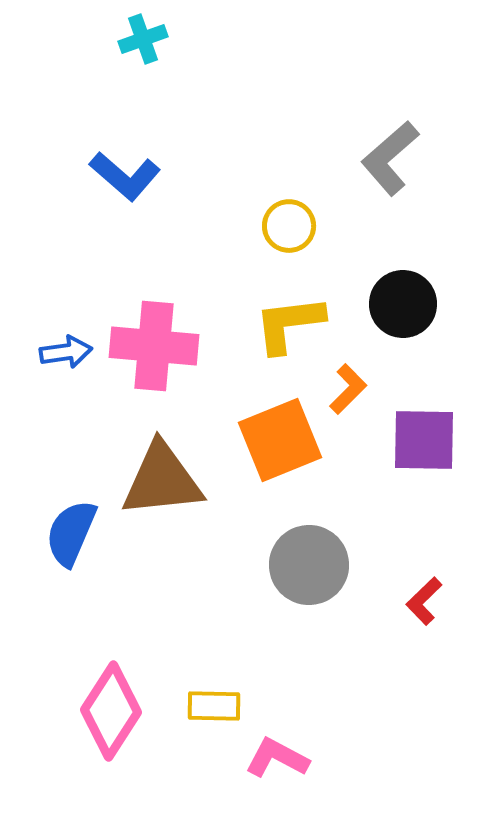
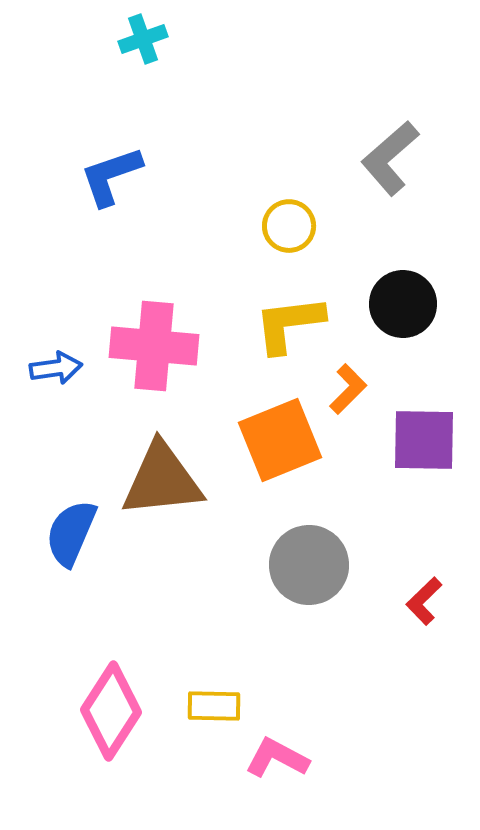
blue L-shape: moved 14 px left; rotated 120 degrees clockwise
blue arrow: moved 10 px left, 16 px down
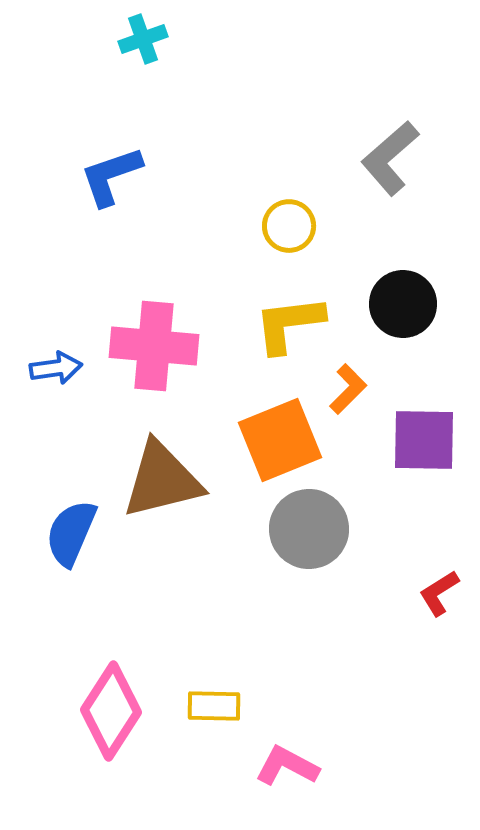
brown triangle: rotated 8 degrees counterclockwise
gray circle: moved 36 px up
red L-shape: moved 15 px right, 8 px up; rotated 12 degrees clockwise
pink L-shape: moved 10 px right, 8 px down
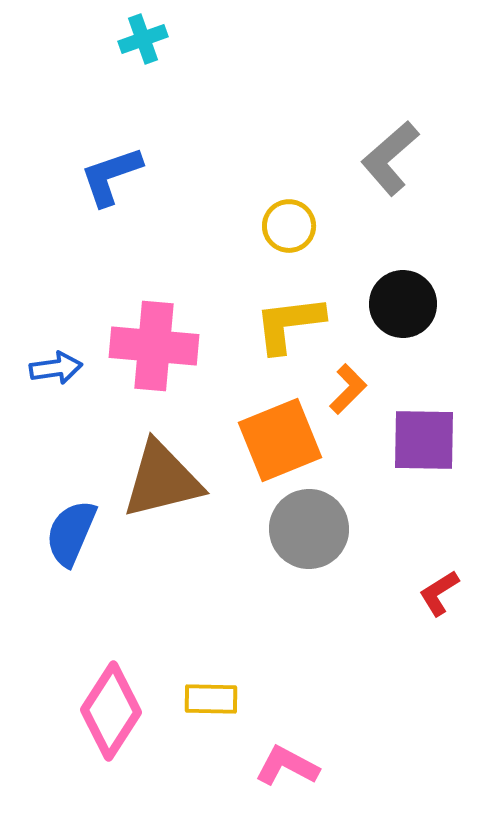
yellow rectangle: moved 3 px left, 7 px up
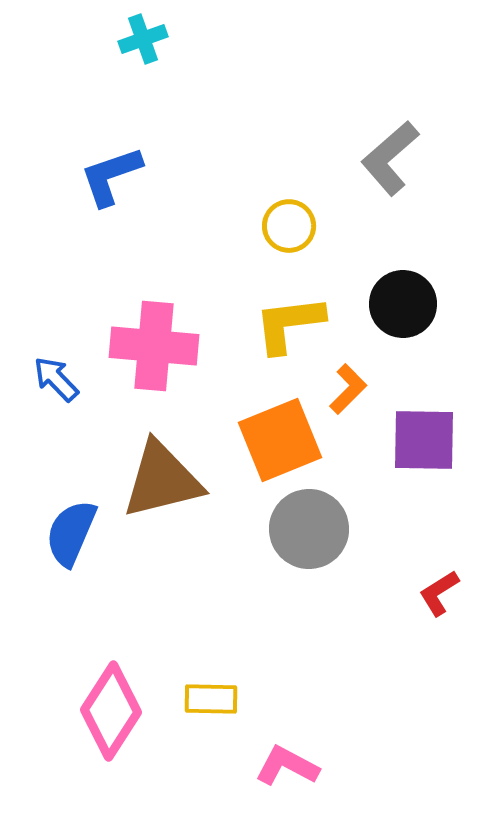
blue arrow: moved 11 px down; rotated 126 degrees counterclockwise
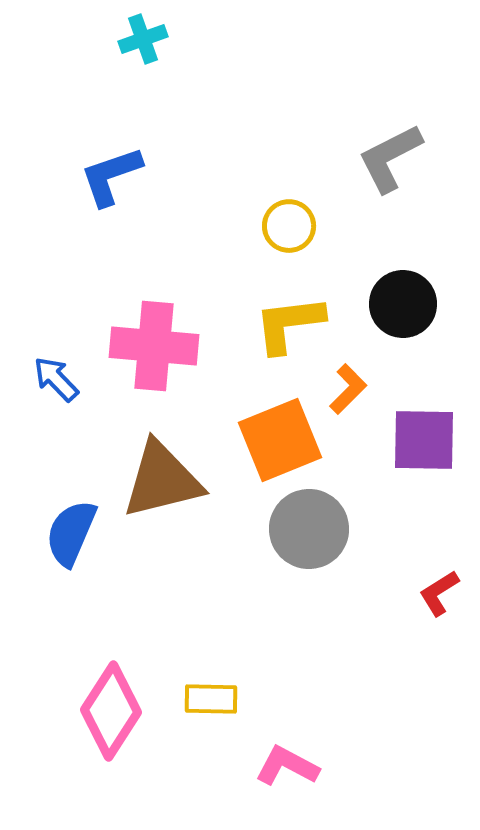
gray L-shape: rotated 14 degrees clockwise
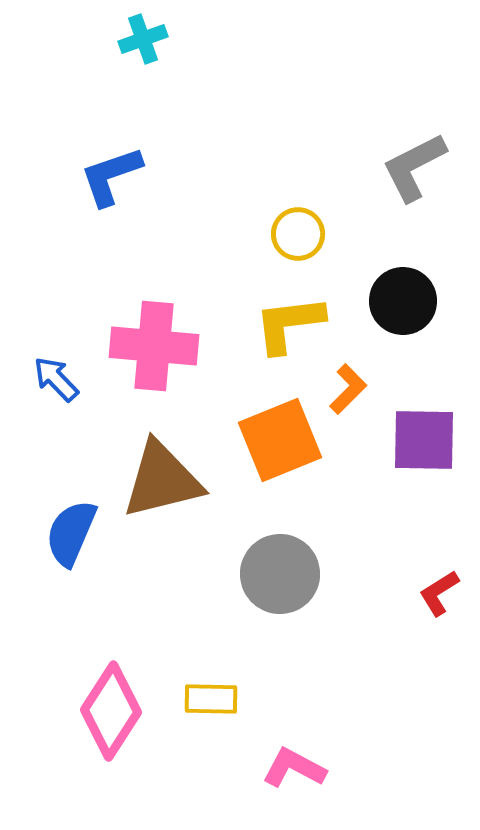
gray L-shape: moved 24 px right, 9 px down
yellow circle: moved 9 px right, 8 px down
black circle: moved 3 px up
gray circle: moved 29 px left, 45 px down
pink L-shape: moved 7 px right, 2 px down
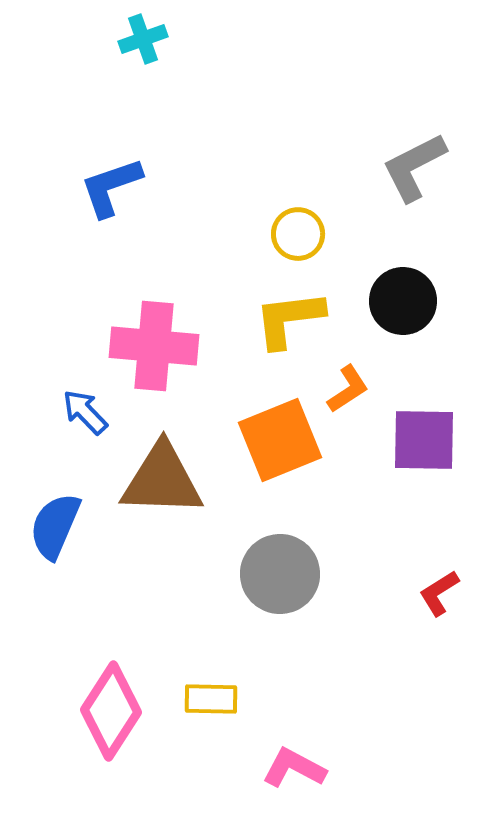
blue L-shape: moved 11 px down
yellow L-shape: moved 5 px up
blue arrow: moved 29 px right, 33 px down
orange L-shape: rotated 12 degrees clockwise
brown triangle: rotated 16 degrees clockwise
blue semicircle: moved 16 px left, 7 px up
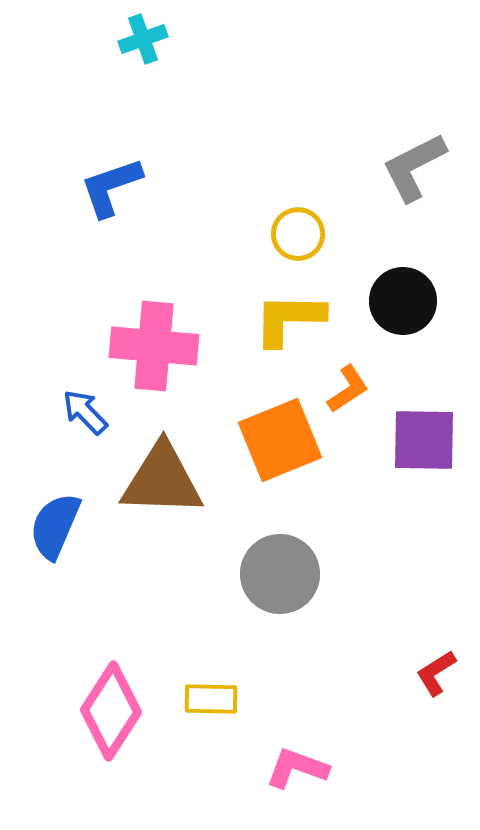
yellow L-shape: rotated 8 degrees clockwise
red L-shape: moved 3 px left, 80 px down
pink L-shape: moved 3 px right; rotated 8 degrees counterclockwise
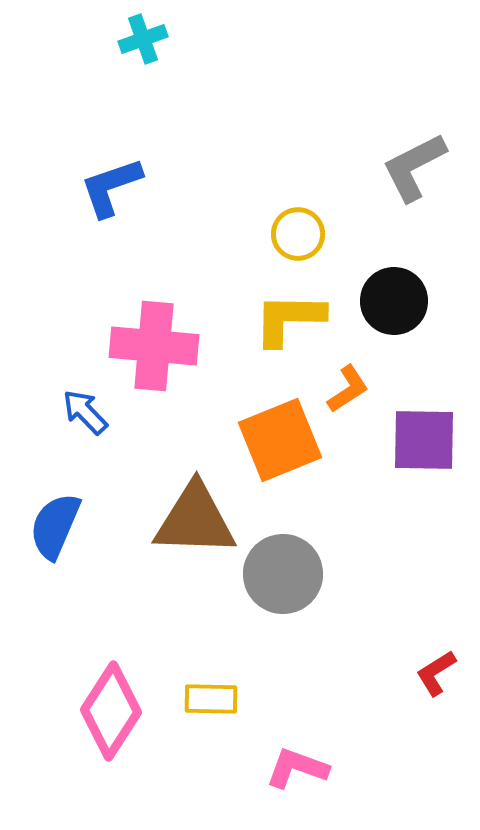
black circle: moved 9 px left
brown triangle: moved 33 px right, 40 px down
gray circle: moved 3 px right
